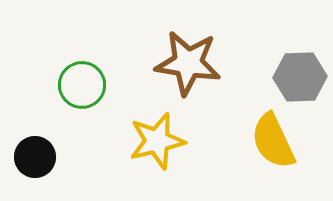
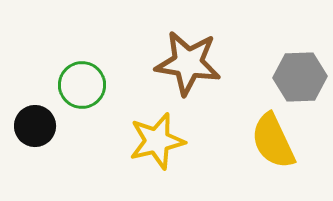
black circle: moved 31 px up
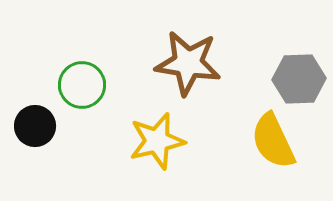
gray hexagon: moved 1 px left, 2 px down
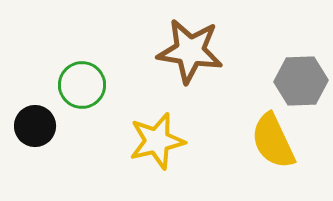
brown star: moved 2 px right, 12 px up
gray hexagon: moved 2 px right, 2 px down
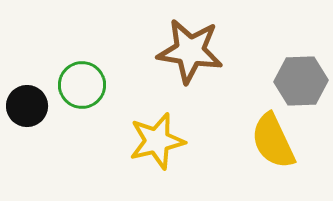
black circle: moved 8 px left, 20 px up
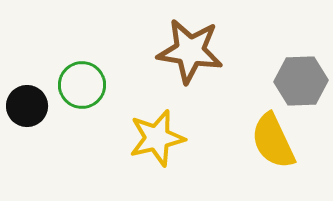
yellow star: moved 3 px up
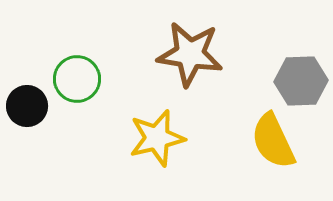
brown star: moved 3 px down
green circle: moved 5 px left, 6 px up
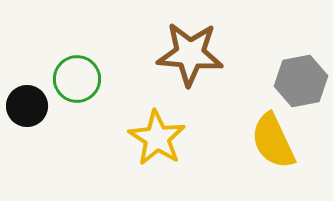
brown star: rotated 4 degrees counterclockwise
gray hexagon: rotated 9 degrees counterclockwise
yellow star: rotated 26 degrees counterclockwise
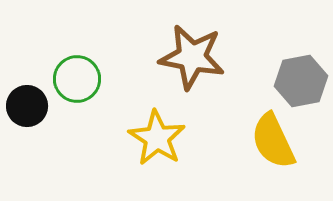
brown star: moved 2 px right, 3 px down; rotated 6 degrees clockwise
